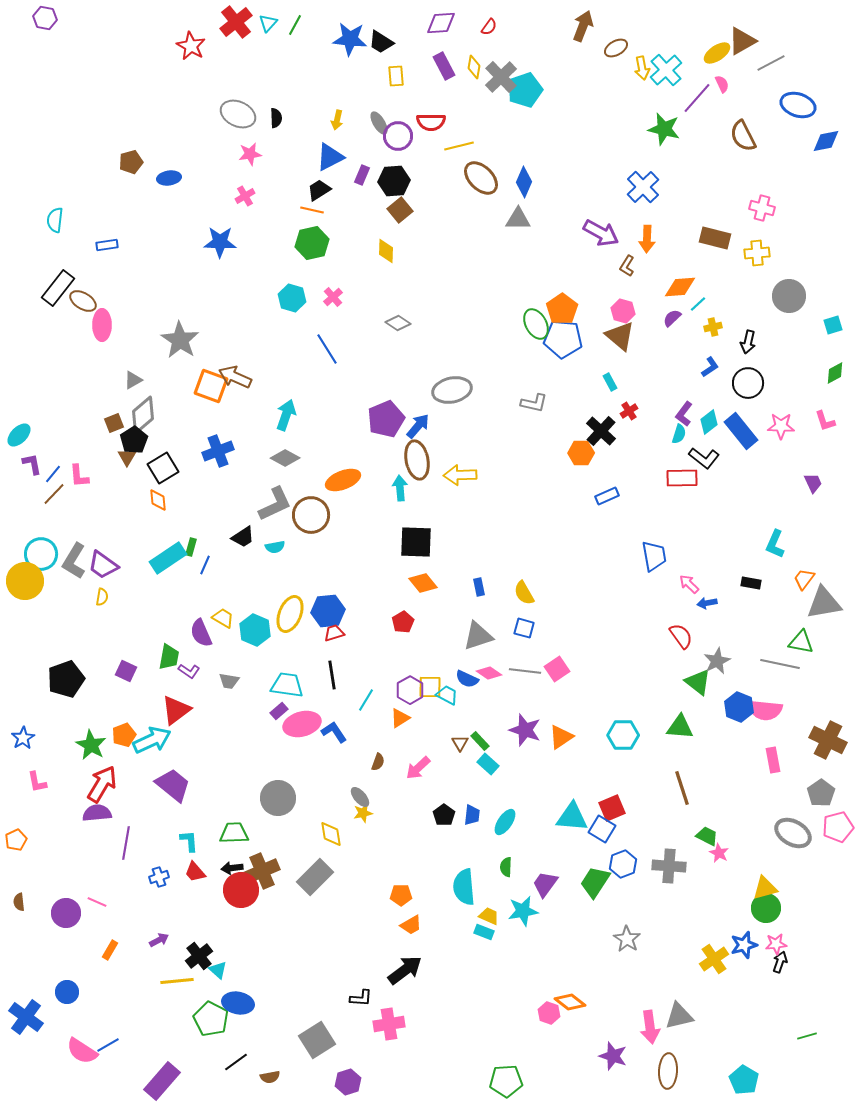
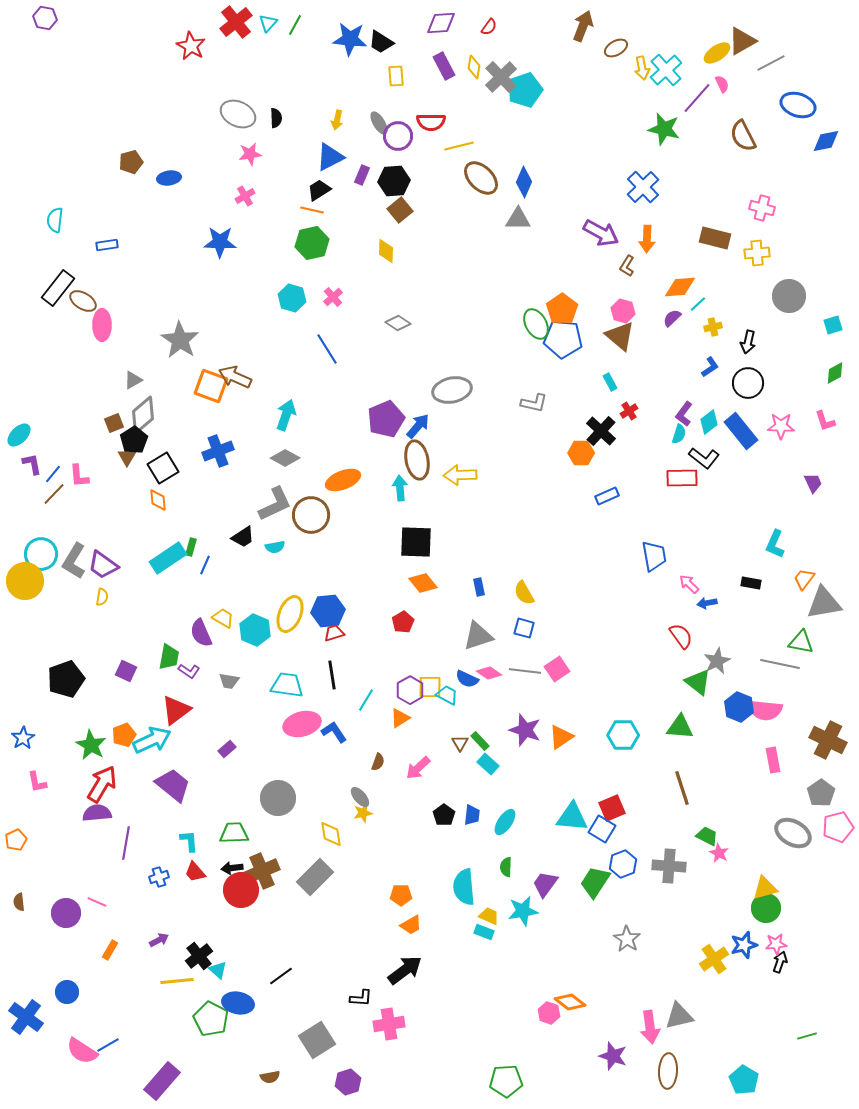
purple rectangle at (279, 711): moved 52 px left, 38 px down
black line at (236, 1062): moved 45 px right, 86 px up
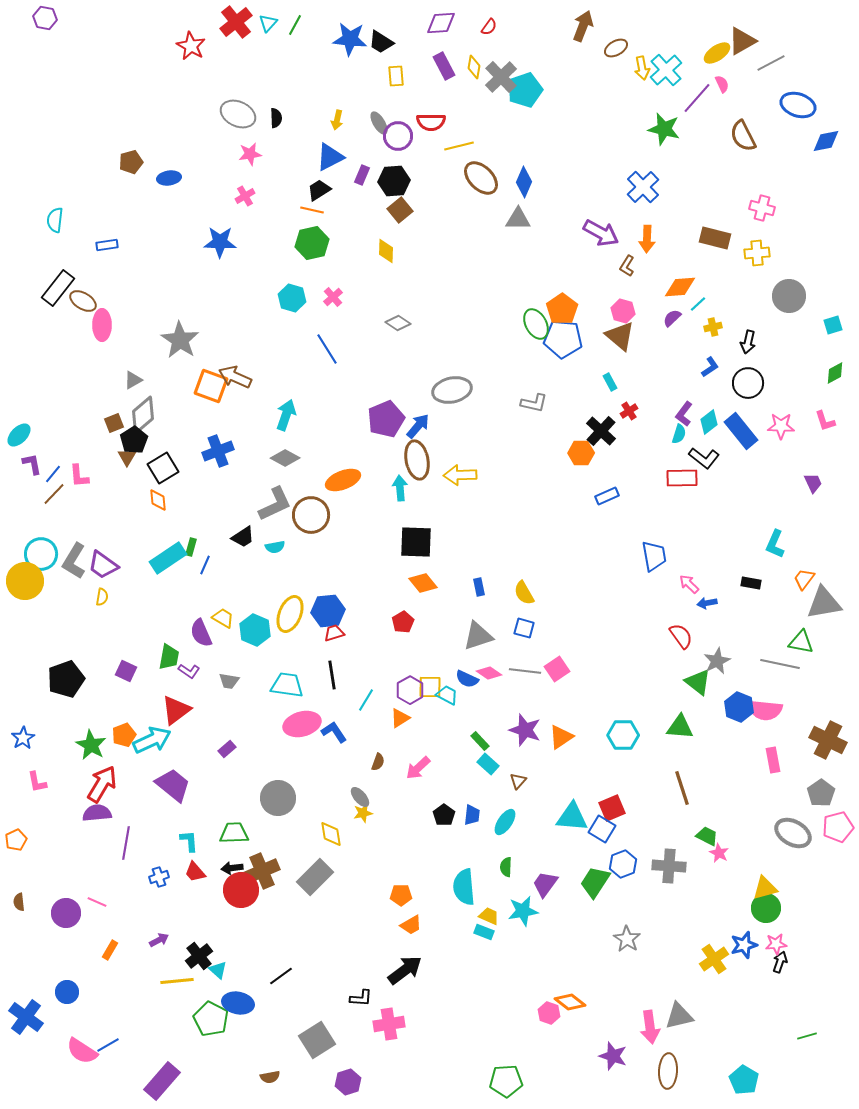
brown triangle at (460, 743): moved 58 px right, 38 px down; rotated 12 degrees clockwise
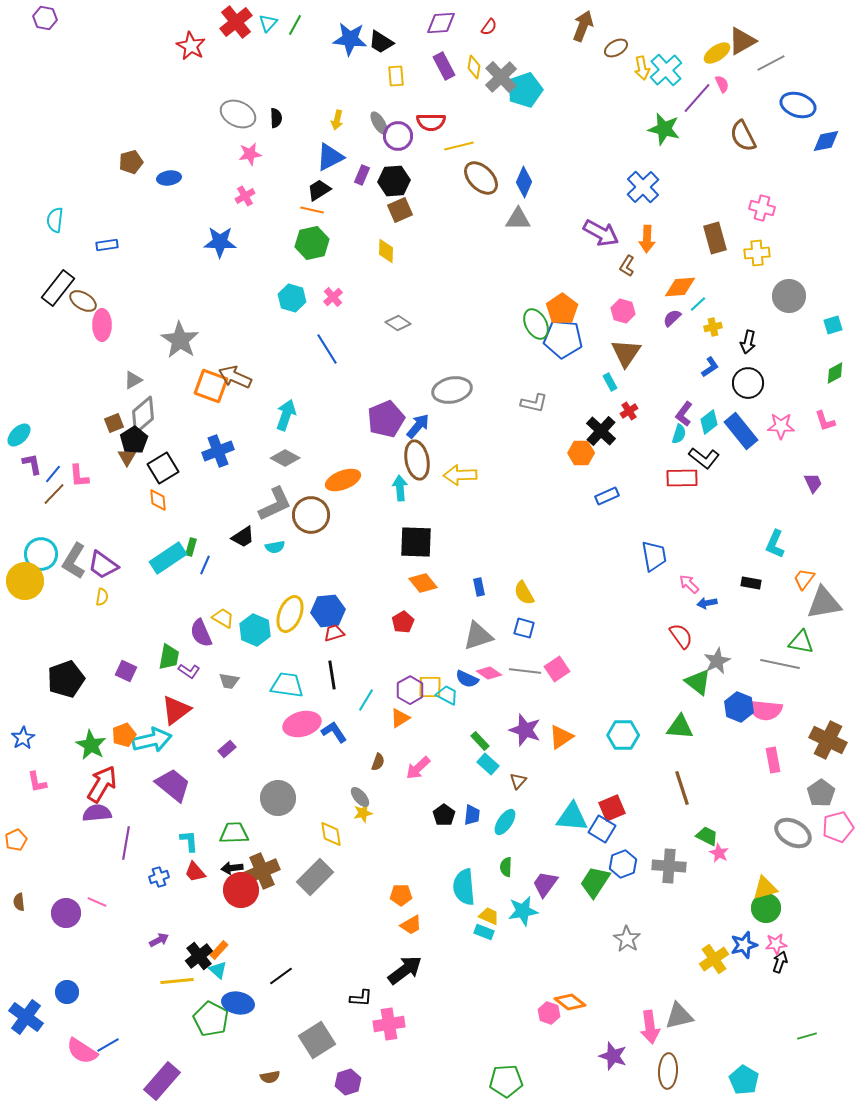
brown square at (400, 210): rotated 15 degrees clockwise
brown rectangle at (715, 238): rotated 60 degrees clockwise
brown triangle at (620, 336): moved 6 px right, 17 px down; rotated 24 degrees clockwise
cyan arrow at (152, 740): rotated 12 degrees clockwise
orange rectangle at (110, 950): moved 109 px right; rotated 12 degrees clockwise
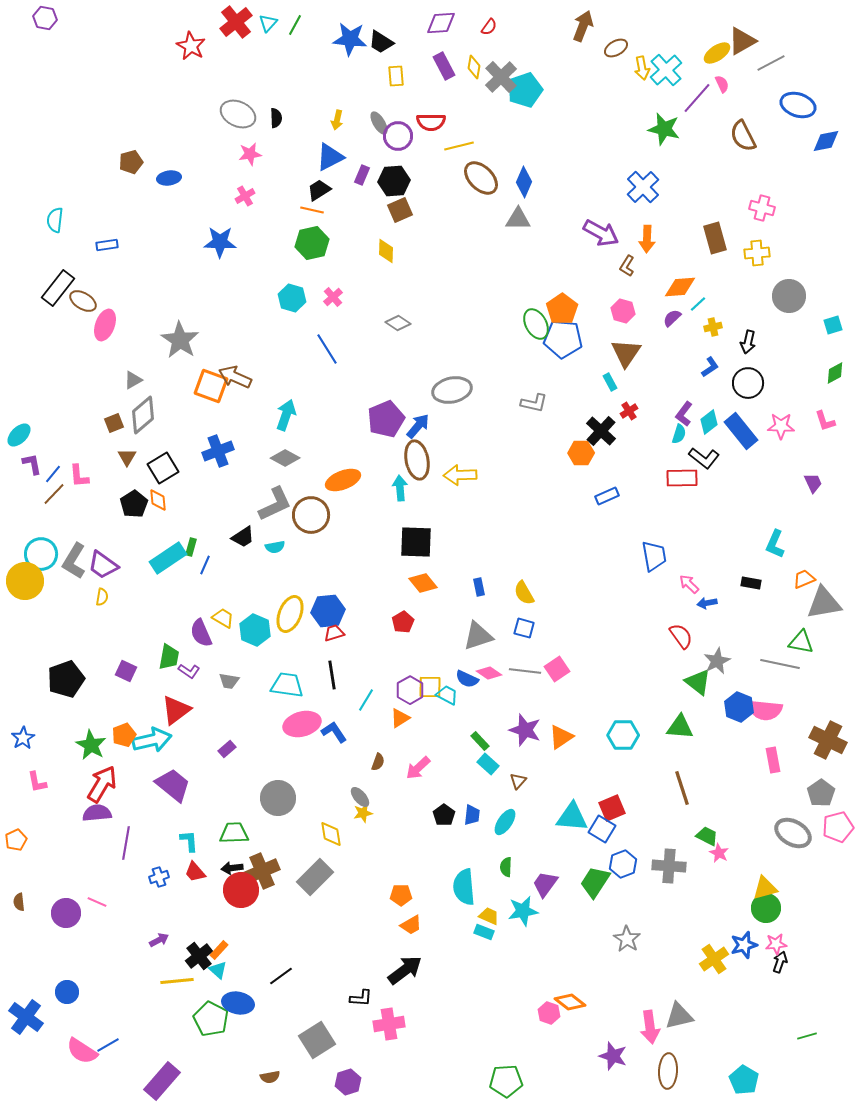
pink ellipse at (102, 325): moved 3 px right; rotated 20 degrees clockwise
black pentagon at (134, 440): moved 64 px down
orange trapezoid at (804, 579): rotated 30 degrees clockwise
